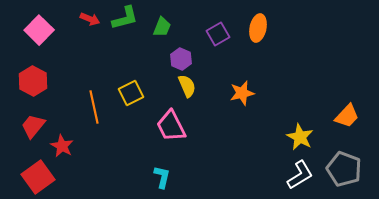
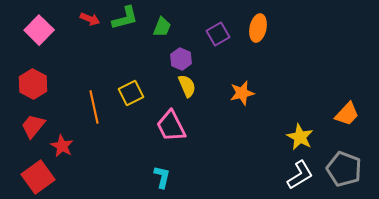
red hexagon: moved 3 px down
orange trapezoid: moved 2 px up
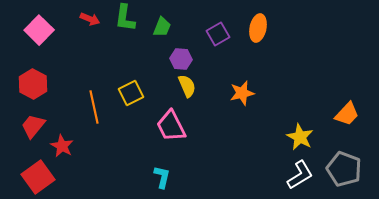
green L-shape: rotated 112 degrees clockwise
purple hexagon: rotated 20 degrees counterclockwise
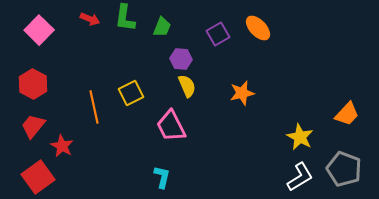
orange ellipse: rotated 56 degrees counterclockwise
white L-shape: moved 2 px down
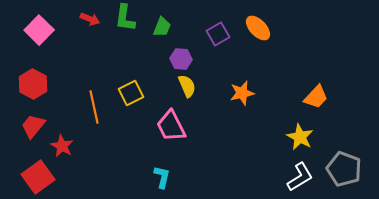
orange trapezoid: moved 31 px left, 17 px up
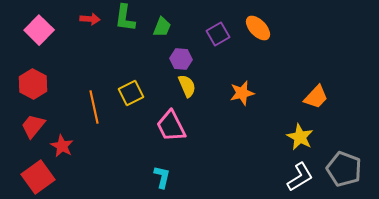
red arrow: rotated 18 degrees counterclockwise
